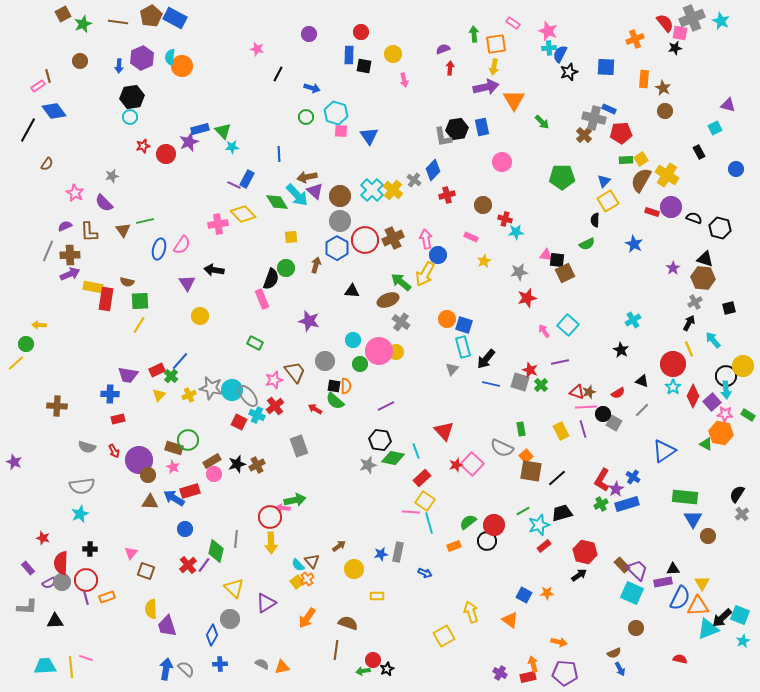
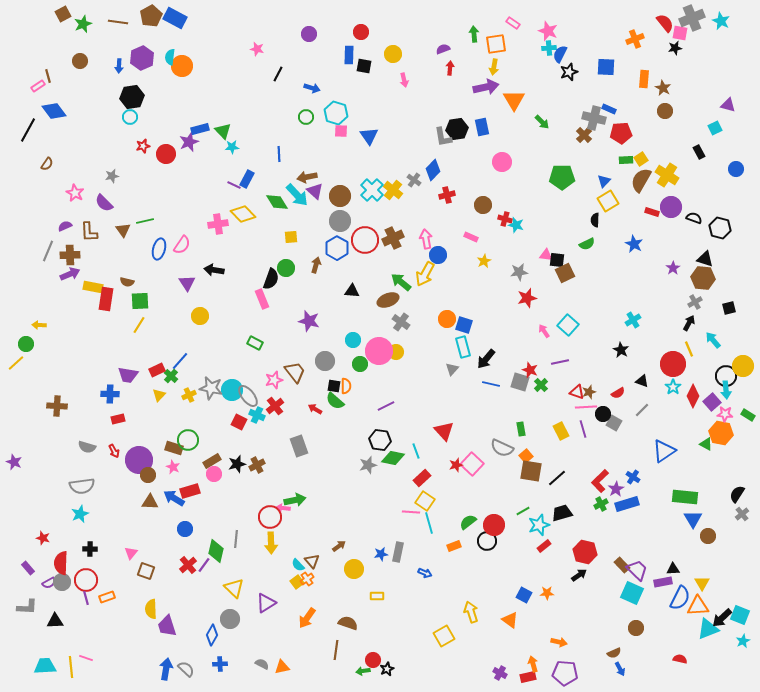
cyan star at (516, 232): moved 7 px up; rotated 21 degrees clockwise
red L-shape at (602, 480): moved 2 px left, 1 px down; rotated 15 degrees clockwise
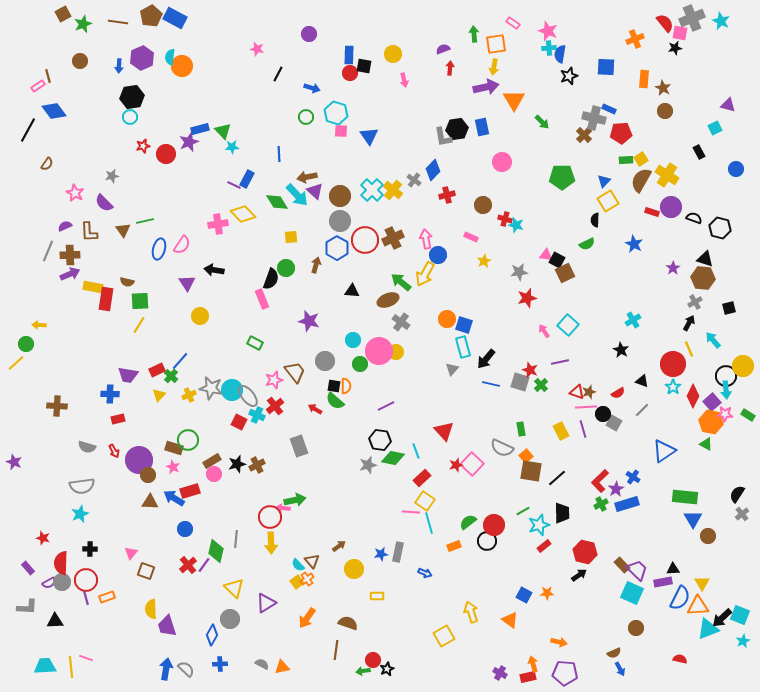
red circle at (361, 32): moved 11 px left, 41 px down
blue semicircle at (560, 54): rotated 18 degrees counterclockwise
black star at (569, 72): moved 4 px down
black square at (557, 260): rotated 21 degrees clockwise
orange hexagon at (721, 433): moved 10 px left, 11 px up
black trapezoid at (562, 513): rotated 105 degrees clockwise
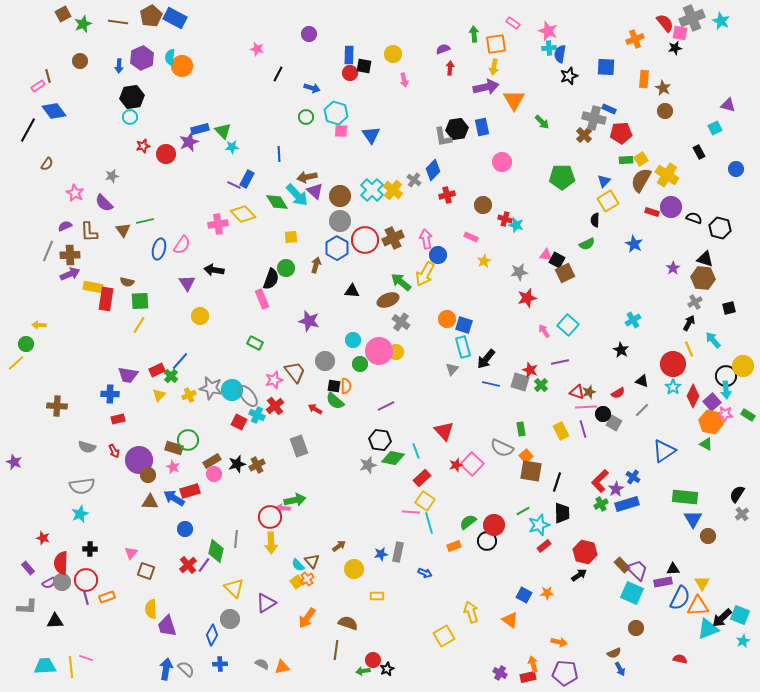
blue triangle at (369, 136): moved 2 px right, 1 px up
black line at (557, 478): moved 4 px down; rotated 30 degrees counterclockwise
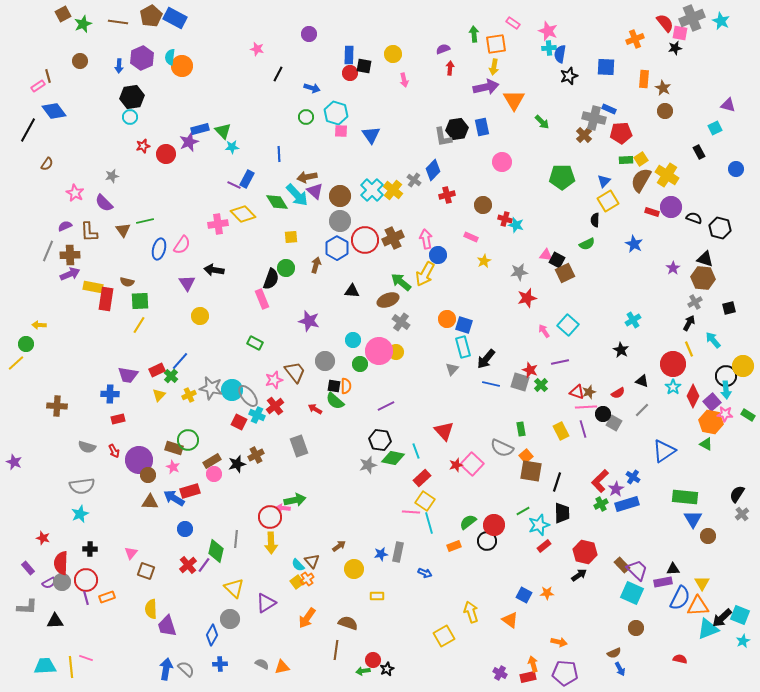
brown cross at (257, 465): moved 1 px left, 10 px up
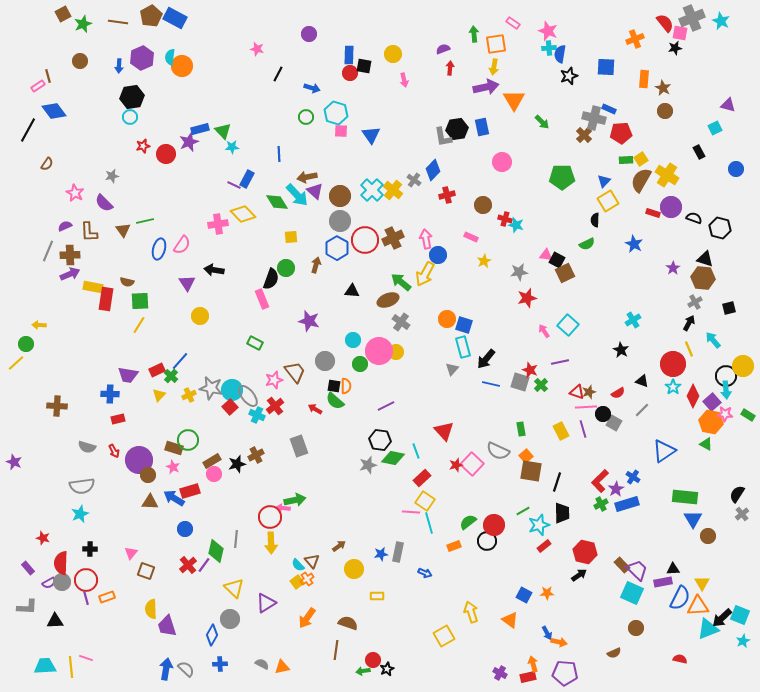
red rectangle at (652, 212): moved 1 px right, 1 px down
red square at (239, 422): moved 9 px left, 15 px up; rotated 21 degrees clockwise
gray semicircle at (502, 448): moved 4 px left, 3 px down
blue arrow at (620, 669): moved 73 px left, 36 px up
